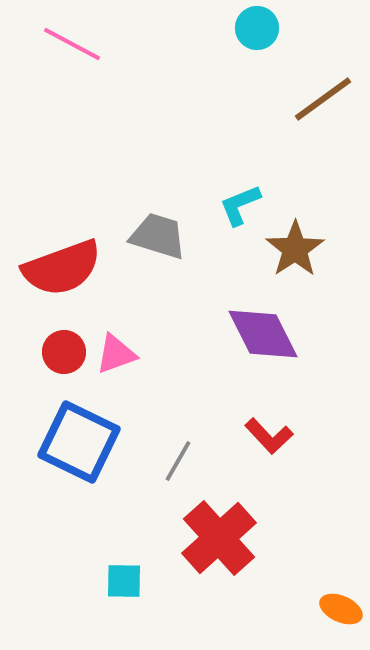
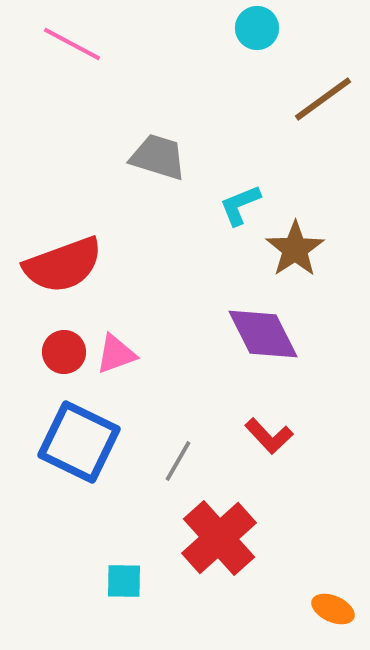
gray trapezoid: moved 79 px up
red semicircle: moved 1 px right, 3 px up
orange ellipse: moved 8 px left
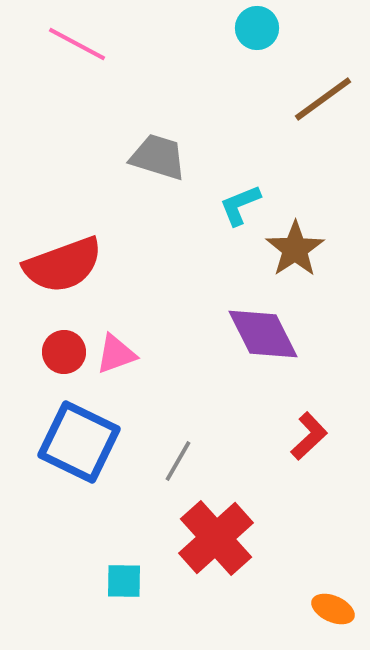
pink line: moved 5 px right
red L-shape: moved 40 px right; rotated 90 degrees counterclockwise
red cross: moved 3 px left
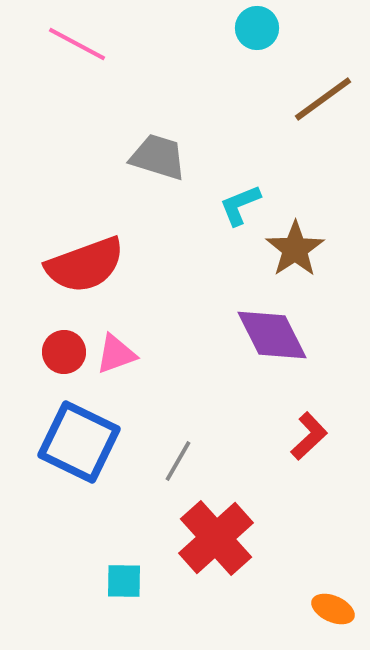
red semicircle: moved 22 px right
purple diamond: moved 9 px right, 1 px down
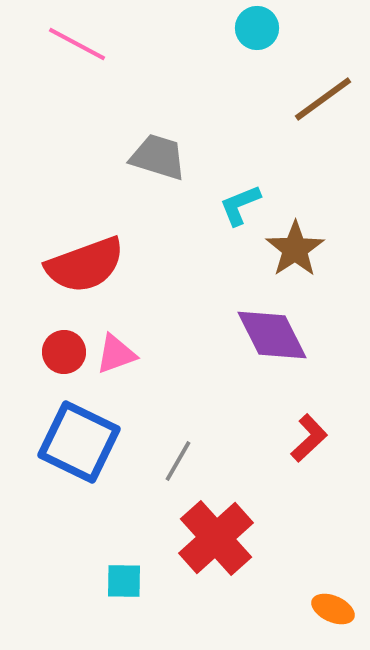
red L-shape: moved 2 px down
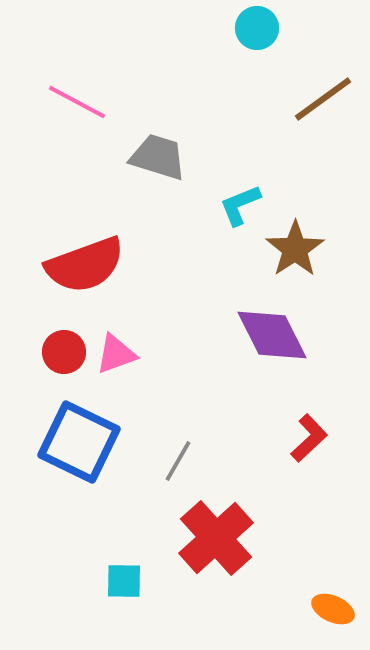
pink line: moved 58 px down
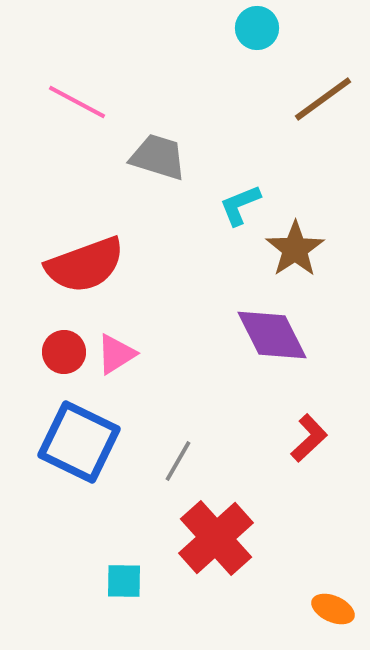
pink triangle: rotated 12 degrees counterclockwise
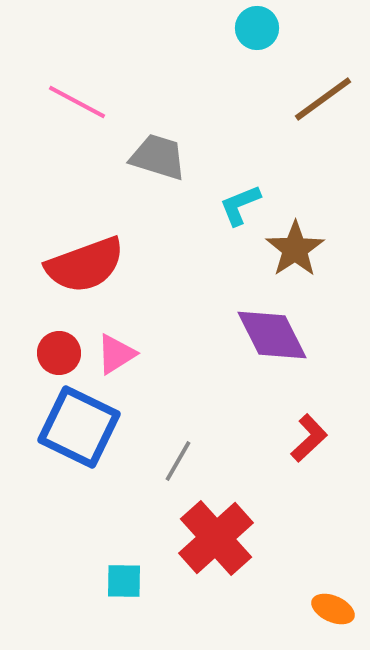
red circle: moved 5 px left, 1 px down
blue square: moved 15 px up
